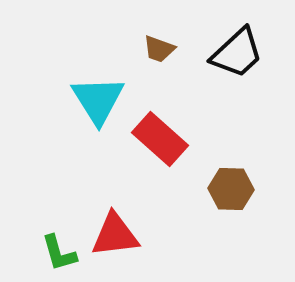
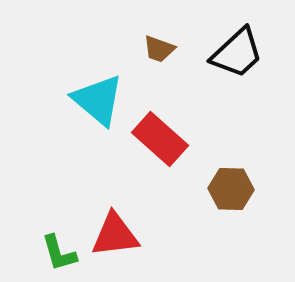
cyan triangle: rotated 18 degrees counterclockwise
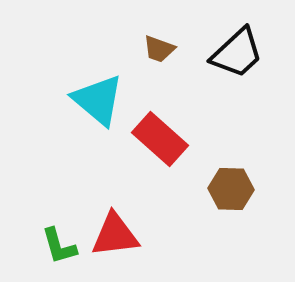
green L-shape: moved 7 px up
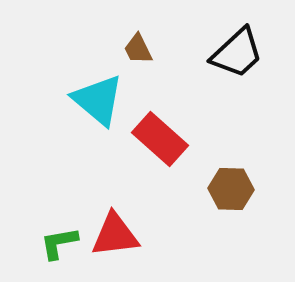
brown trapezoid: moved 21 px left; rotated 44 degrees clockwise
green L-shape: moved 3 px up; rotated 96 degrees clockwise
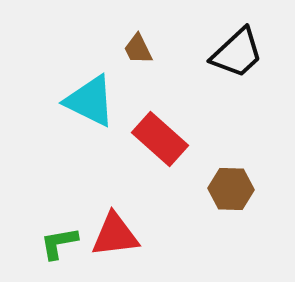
cyan triangle: moved 8 px left, 1 px down; rotated 14 degrees counterclockwise
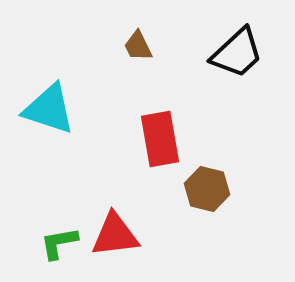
brown trapezoid: moved 3 px up
cyan triangle: moved 41 px left, 8 px down; rotated 8 degrees counterclockwise
red rectangle: rotated 38 degrees clockwise
brown hexagon: moved 24 px left; rotated 12 degrees clockwise
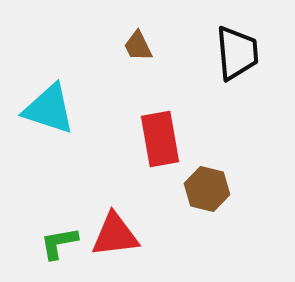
black trapezoid: rotated 52 degrees counterclockwise
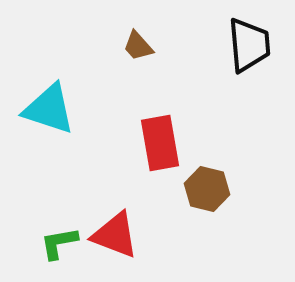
brown trapezoid: rotated 16 degrees counterclockwise
black trapezoid: moved 12 px right, 8 px up
red rectangle: moved 4 px down
red triangle: rotated 28 degrees clockwise
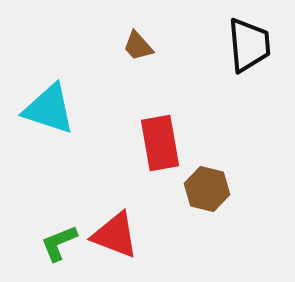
green L-shape: rotated 12 degrees counterclockwise
